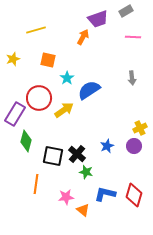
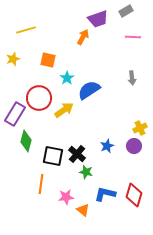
yellow line: moved 10 px left
orange line: moved 5 px right
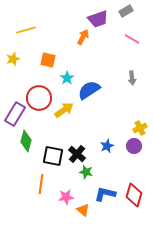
pink line: moved 1 px left, 2 px down; rotated 28 degrees clockwise
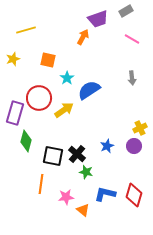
purple rectangle: moved 1 px up; rotated 15 degrees counterclockwise
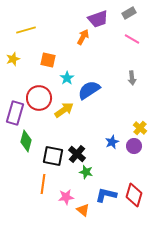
gray rectangle: moved 3 px right, 2 px down
yellow cross: rotated 24 degrees counterclockwise
blue star: moved 5 px right, 4 px up
orange line: moved 2 px right
blue L-shape: moved 1 px right, 1 px down
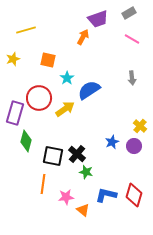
yellow arrow: moved 1 px right, 1 px up
yellow cross: moved 2 px up
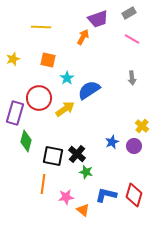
yellow line: moved 15 px right, 3 px up; rotated 18 degrees clockwise
yellow cross: moved 2 px right
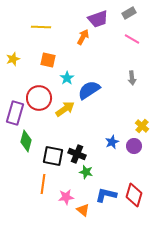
black cross: rotated 18 degrees counterclockwise
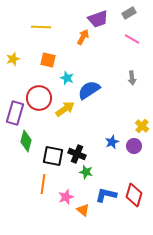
cyan star: rotated 16 degrees counterclockwise
pink star: rotated 14 degrees counterclockwise
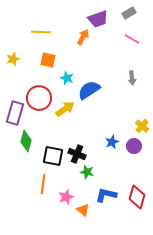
yellow line: moved 5 px down
green star: moved 1 px right
red diamond: moved 3 px right, 2 px down
